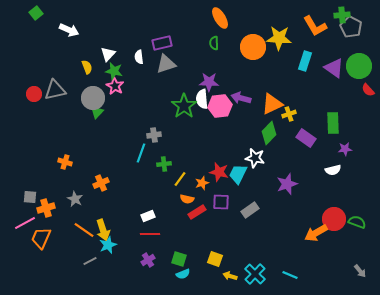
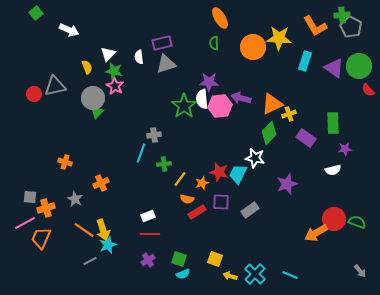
gray triangle at (55, 90): moved 4 px up
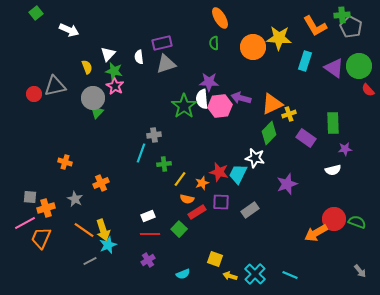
green square at (179, 259): moved 30 px up; rotated 28 degrees clockwise
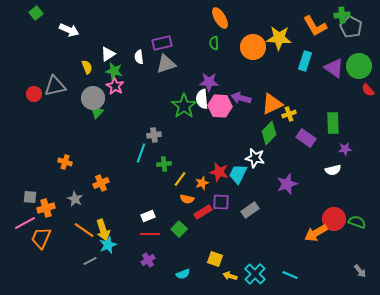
white triangle at (108, 54): rotated 14 degrees clockwise
pink hexagon at (220, 106): rotated 10 degrees clockwise
red rectangle at (197, 212): moved 6 px right
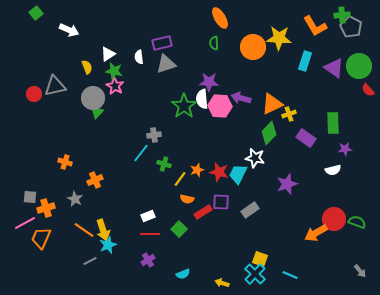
cyan line at (141, 153): rotated 18 degrees clockwise
green cross at (164, 164): rotated 24 degrees clockwise
orange cross at (101, 183): moved 6 px left, 3 px up
orange star at (202, 183): moved 5 px left, 13 px up
yellow square at (215, 259): moved 45 px right
yellow arrow at (230, 276): moved 8 px left, 7 px down
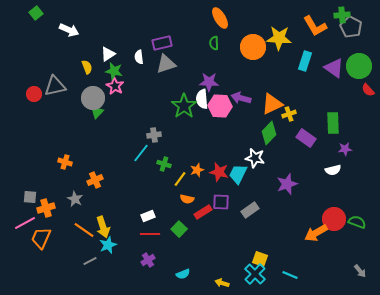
yellow arrow at (103, 230): moved 3 px up
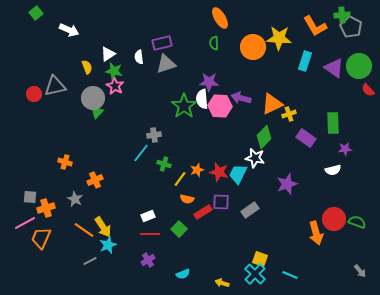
green diamond at (269, 133): moved 5 px left, 4 px down
yellow arrow at (103, 227): rotated 15 degrees counterclockwise
orange arrow at (316, 233): rotated 75 degrees counterclockwise
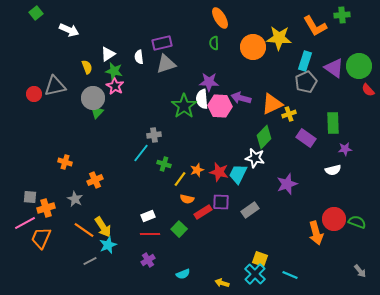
gray pentagon at (351, 27): moved 45 px left, 55 px down; rotated 20 degrees clockwise
